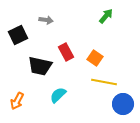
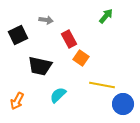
red rectangle: moved 3 px right, 13 px up
orange square: moved 14 px left
yellow line: moved 2 px left, 3 px down
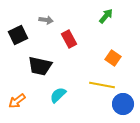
orange square: moved 32 px right
orange arrow: rotated 24 degrees clockwise
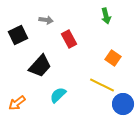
green arrow: rotated 126 degrees clockwise
black trapezoid: rotated 60 degrees counterclockwise
yellow line: rotated 15 degrees clockwise
orange arrow: moved 2 px down
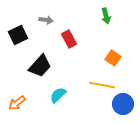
yellow line: rotated 15 degrees counterclockwise
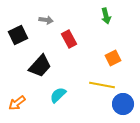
orange square: rotated 28 degrees clockwise
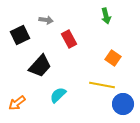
black square: moved 2 px right
orange square: rotated 28 degrees counterclockwise
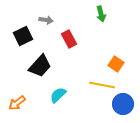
green arrow: moved 5 px left, 2 px up
black square: moved 3 px right, 1 px down
orange square: moved 3 px right, 6 px down
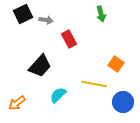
black square: moved 22 px up
yellow line: moved 8 px left, 1 px up
blue circle: moved 2 px up
